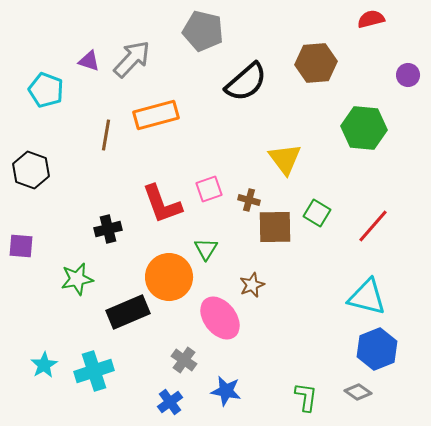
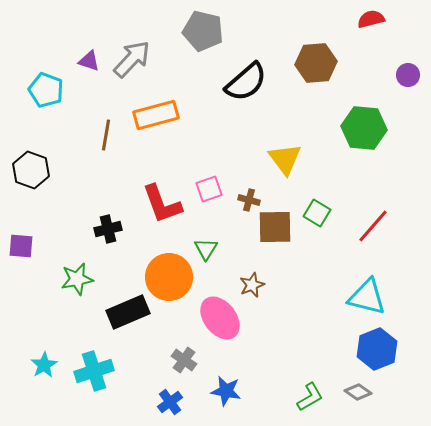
green L-shape: moved 4 px right; rotated 52 degrees clockwise
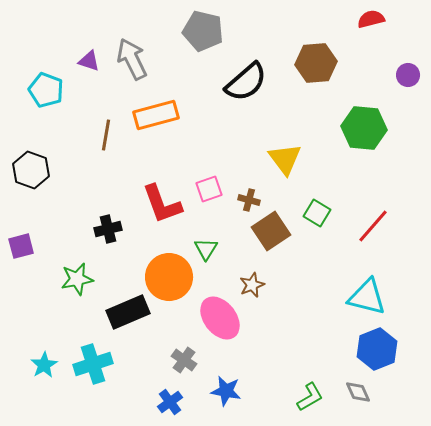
gray arrow: rotated 69 degrees counterclockwise
brown square: moved 4 px left, 4 px down; rotated 33 degrees counterclockwise
purple square: rotated 20 degrees counterclockwise
cyan cross: moved 1 px left, 7 px up
gray diamond: rotated 32 degrees clockwise
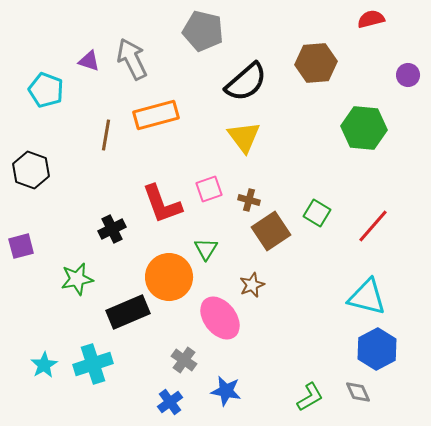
yellow triangle: moved 41 px left, 22 px up
black cross: moved 4 px right; rotated 12 degrees counterclockwise
blue hexagon: rotated 6 degrees counterclockwise
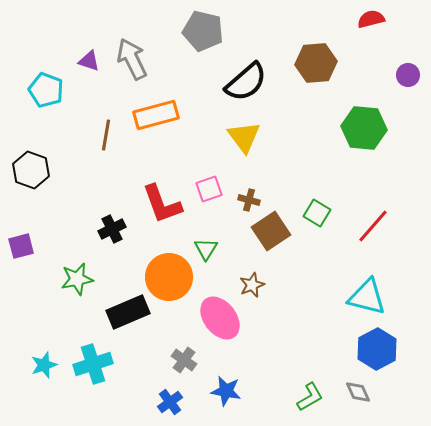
cyan star: rotated 12 degrees clockwise
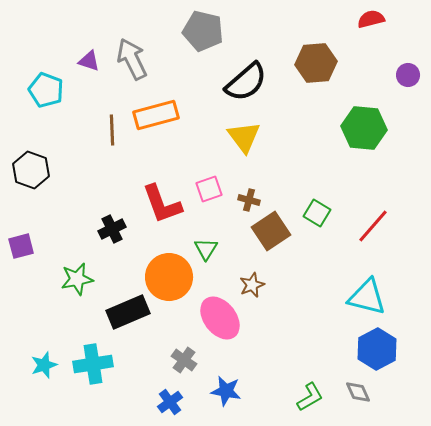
brown line: moved 6 px right, 5 px up; rotated 12 degrees counterclockwise
cyan cross: rotated 9 degrees clockwise
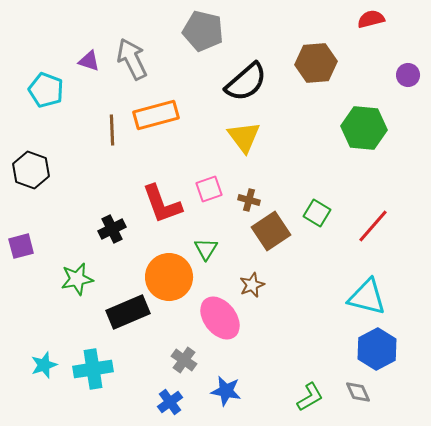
cyan cross: moved 5 px down
